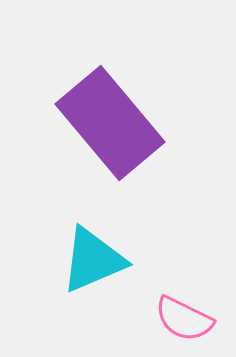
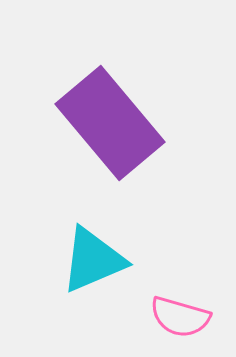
pink semicircle: moved 4 px left, 2 px up; rotated 10 degrees counterclockwise
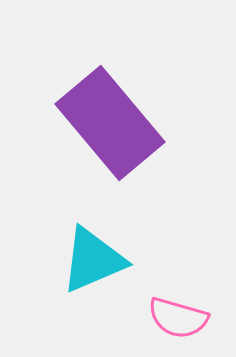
pink semicircle: moved 2 px left, 1 px down
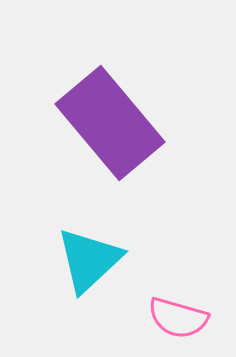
cyan triangle: moved 4 px left; rotated 20 degrees counterclockwise
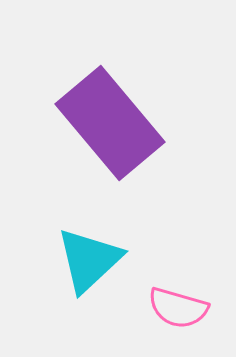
pink semicircle: moved 10 px up
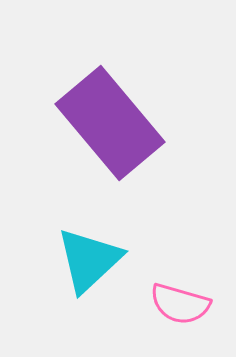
pink semicircle: moved 2 px right, 4 px up
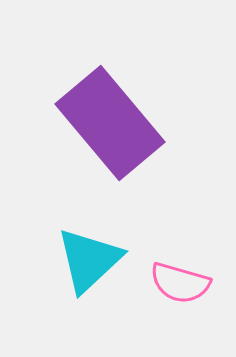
pink semicircle: moved 21 px up
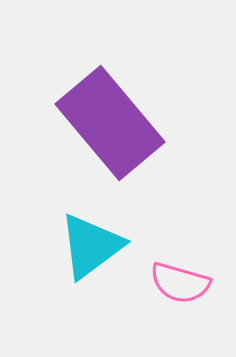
cyan triangle: moved 2 px right, 14 px up; rotated 6 degrees clockwise
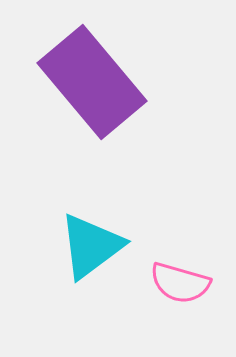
purple rectangle: moved 18 px left, 41 px up
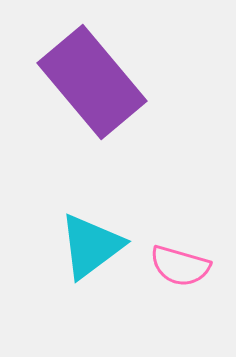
pink semicircle: moved 17 px up
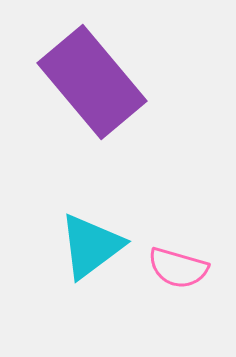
pink semicircle: moved 2 px left, 2 px down
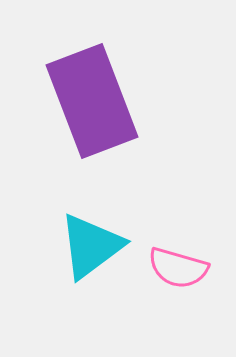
purple rectangle: moved 19 px down; rotated 19 degrees clockwise
